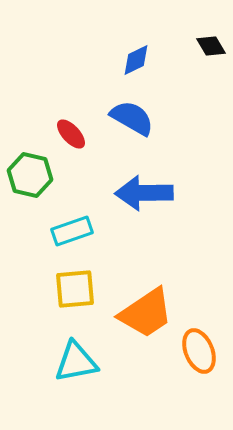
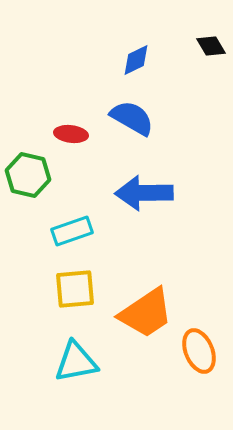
red ellipse: rotated 40 degrees counterclockwise
green hexagon: moved 2 px left
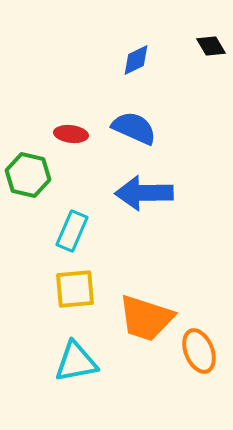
blue semicircle: moved 2 px right, 10 px down; rotated 6 degrees counterclockwise
cyan rectangle: rotated 48 degrees counterclockwise
orange trapezoid: moved 5 px down; rotated 52 degrees clockwise
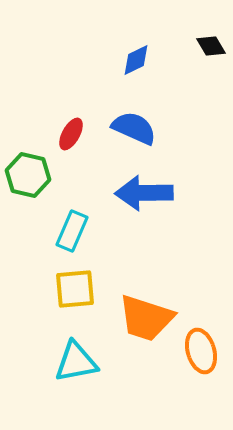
red ellipse: rotated 68 degrees counterclockwise
orange ellipse: moved 2 px right; rotated 6 degrees clockwise
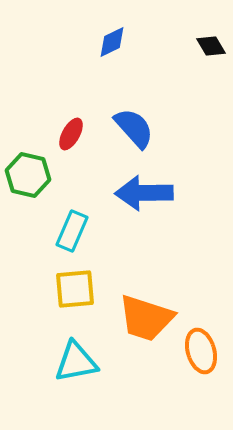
blue diamond: moved 24 px left, 18 px up
blue semicircle: rotated 24 degrees clockwise
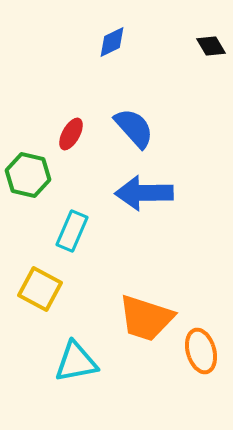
yellow square: moved 35 px left; rotated 33 degrees clockwise
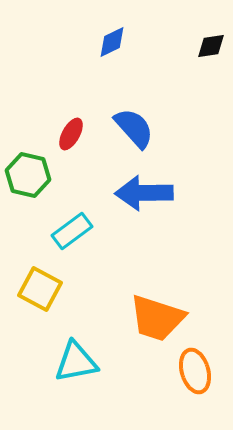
black diamond: rotated 68 degrees counterclockwise
cyan rectangle: rotated 30 degrees clockwise
orange trapezoid: moved 11 px right
orange ellipse: moved 6 px left, 20 px down
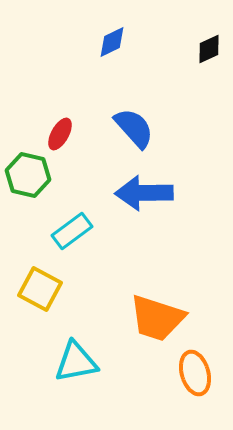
black diamond: moved 2 px left, 3 px down; rotated 16 degrees counterclockwise
red ellipse: moved 11 px left
orange ellipse: moved 2 px down
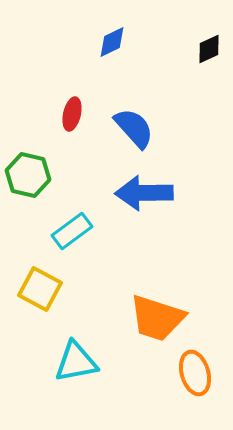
red ellipse: moved 12 px right, 20 px up; rotated 16 degrees counterclockwise
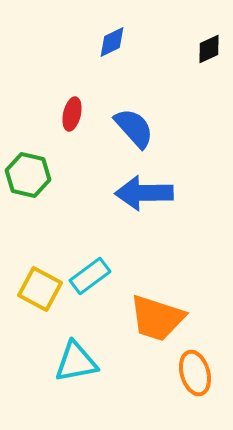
cyan rectangle: moved 18 px right, 45 px down
